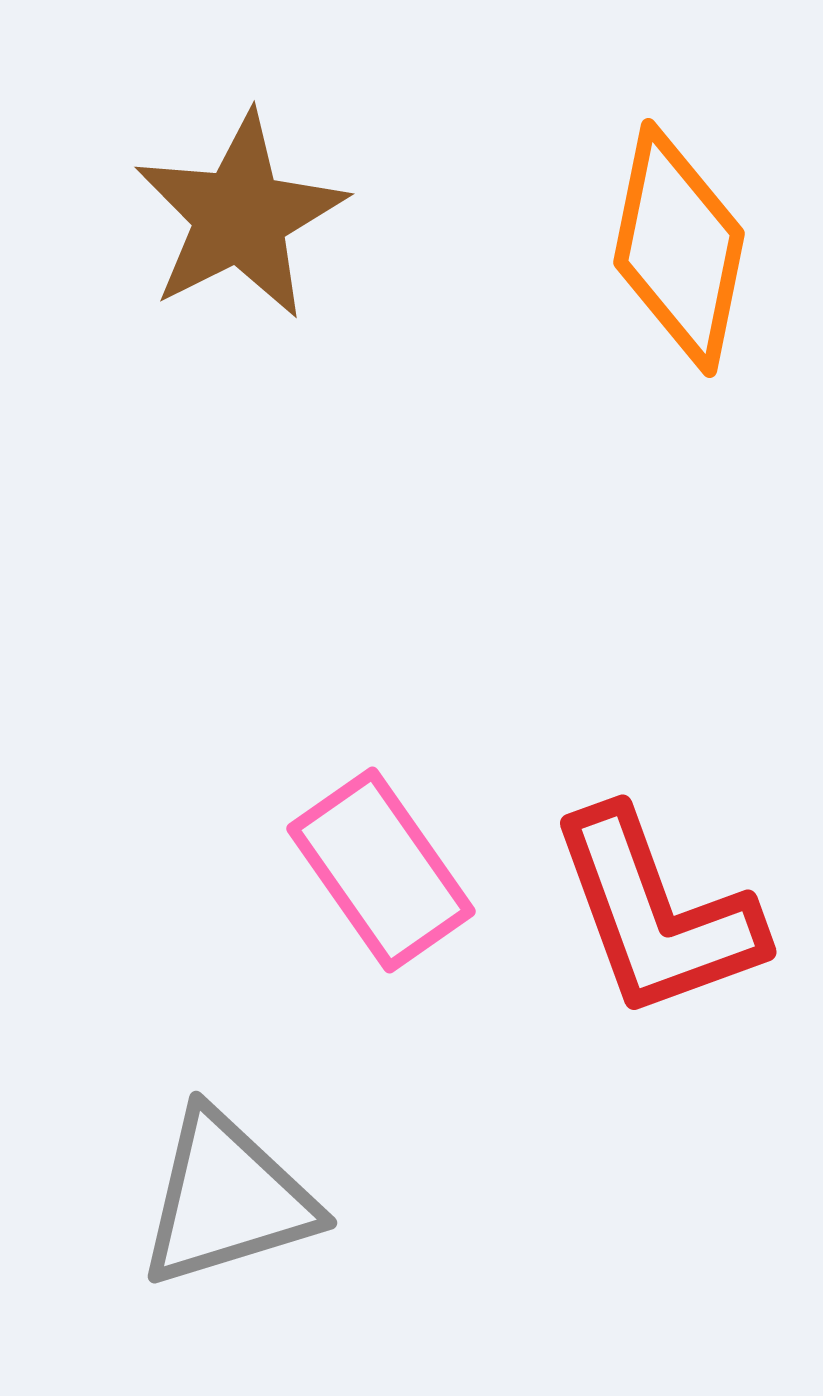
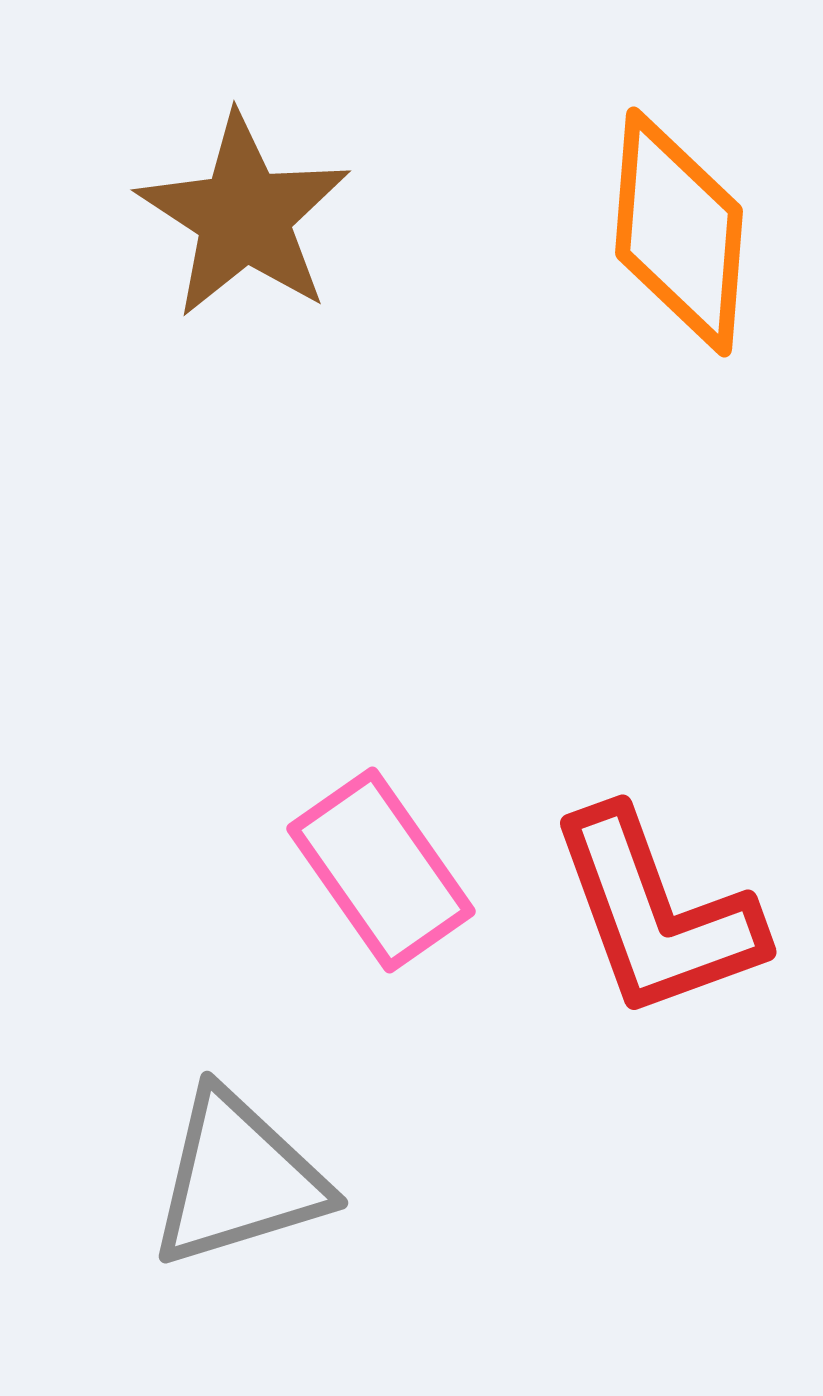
brown star: moved 4 px right; rotated 12 degrees counterclockwise
orange diamond: moved 16 px up; rotated 7 degrees counterclockwise
gray triangle: moved 11 px right, 20 px up
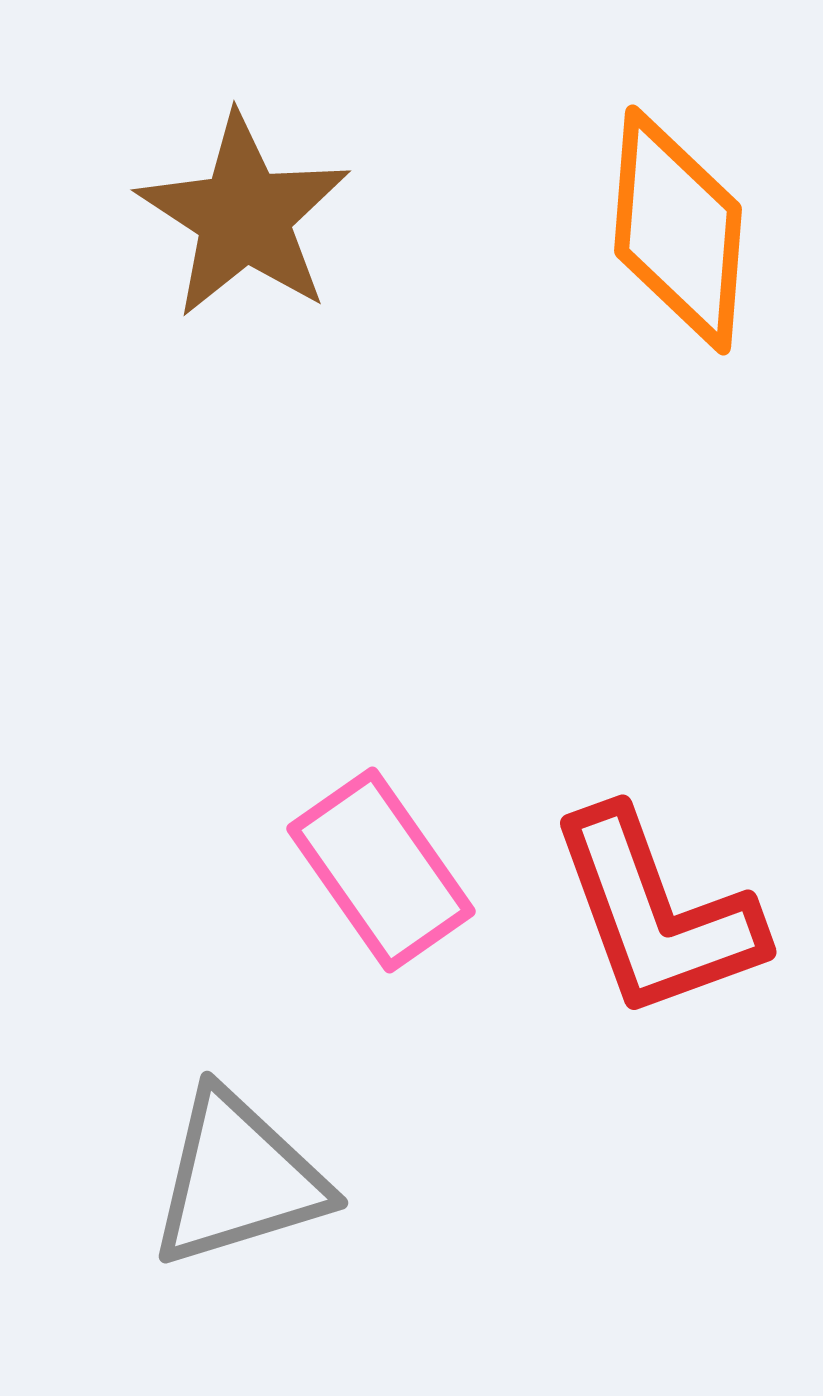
orange diamond: moved 1 px left, 2 px up
